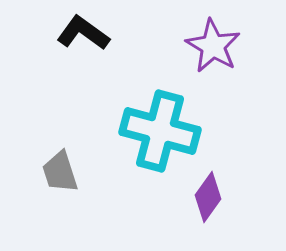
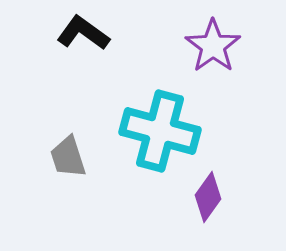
purple star: rotated 6 degrees clockwise
gray trapezoid: moved 8 px right, 15 px up
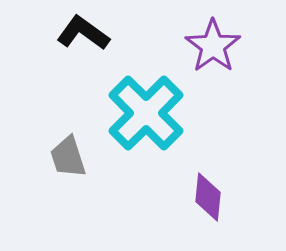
cyan cross: moved 14 px left, 18 px up; rotated 30 degrees clockwise
purple diamond: rotated 30 degrees counterclockwise
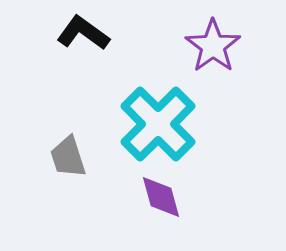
cyan cross: moved 12 px right, 11 px down
purple diamond: moved 47 px left; rotated 21 degrees counterclockwise
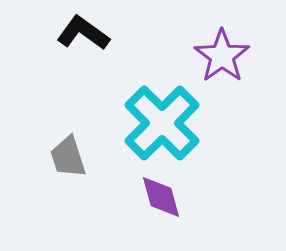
purple star: moved 9 px right, 10 px down
cyan cross: moved 4 px right, 1 px up
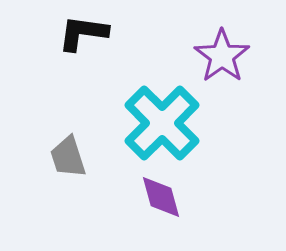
black L-shape: rotated 28 degrees counterclockwise
